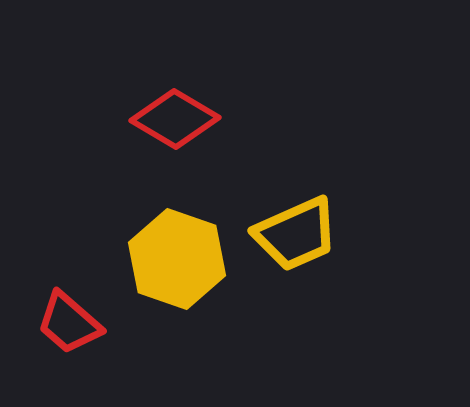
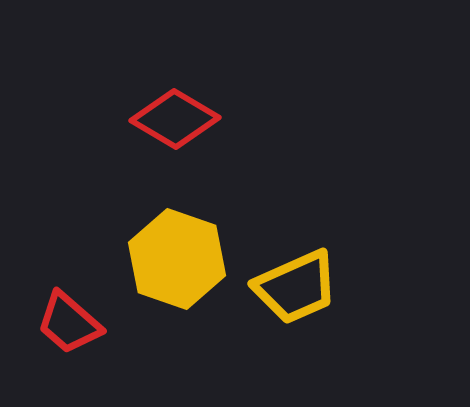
yellow trapezoid: moved 53 px down
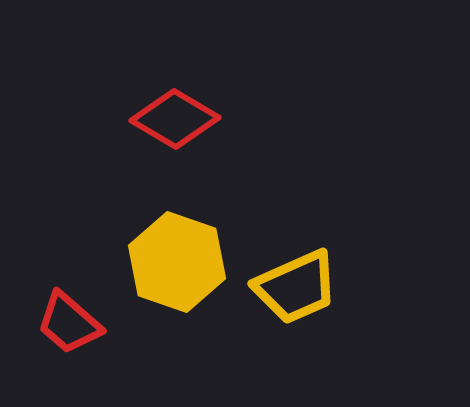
yellow hexagon: moved 3 px down
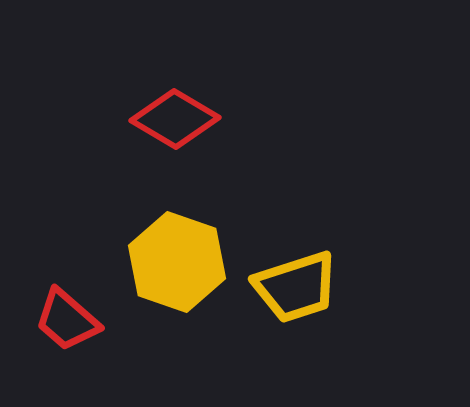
yellow trapezoid: rotated 6 degrees clockwise
red trapezoid: moved 2 px left, 3 px up
